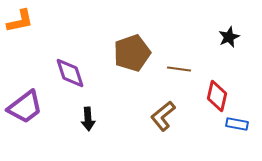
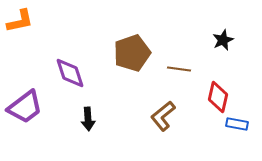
black star: moved 6 px left, 3 px down
red diamond: moved 1 px right, 1 px down
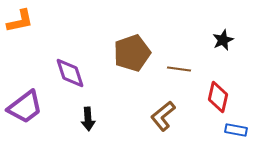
blue rectangle: moved 1 px left, 6 px down
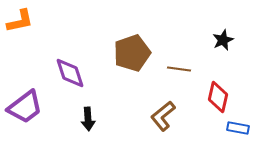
blue rectangle: moved 2 px right, 2 px up
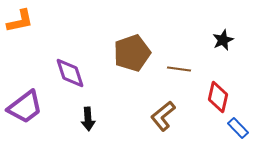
blue rectangle: rotated 35 degrees clockwise
